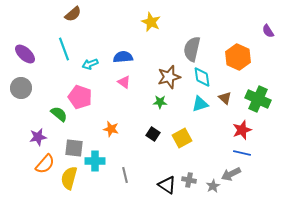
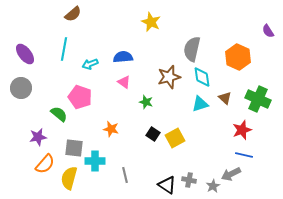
cyan line: rotated 30 degrees clockwise
purple ellipse: rotated 10 degrees clockwise
green star: moved 14 px left; rotated 16 degrees clockwise
yellow square: moved 7 px left
blue line: moved 2 px right, 2 px down
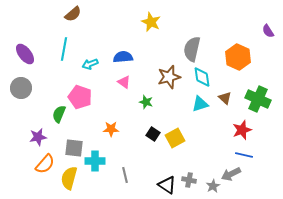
green semicircle: rotated 108 degrees counterclockwise
orange star: rotated 14 degrees counterclockwise
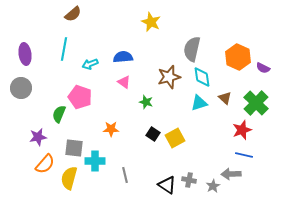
purple semicircle: moved 5 px left, 37 px down; rotated 32 degrees counterclockwise
purple ellipse: rotated 30 degrees clockwise
green cross: moved 2 px left, 4 px down; rotated 20 degrees clockwise
cyan triangle: moved 1 px left, 1 px up
gray arrow: rotated 24 degrees clockwise
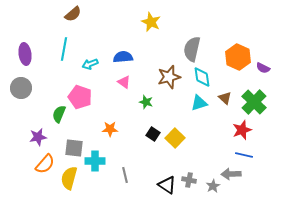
green cross: moved 2 px left, 1 px up
orange star: moved 1 px left
yellow square: rotated 18 degrees counterclockwise
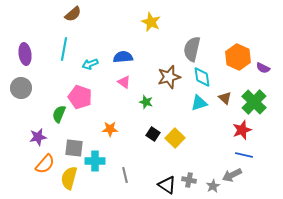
gray arrow: moved 1 px right, 1 px down; rotated 24 degrees counterclockwise
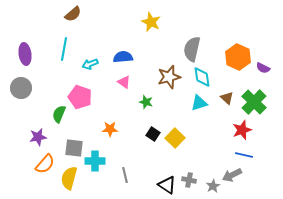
brown triangle: moved 2 px right
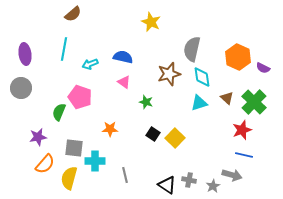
blue semicircle: rotated 18 degrees clockwise
brown star: moved 3 px up
green semicircle: moved 2 px up
gray arrow: rotated 138 degrees counterclockwise
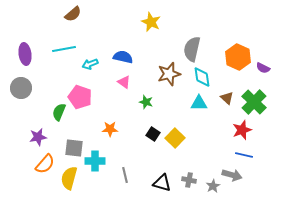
cyan line: rotated 70 degrees clockwise
cyan triangle: rotated 18 degrees clockwise
black triangle: moved 5 px left, 2 px up; rotated 18 degrees counterclockwise
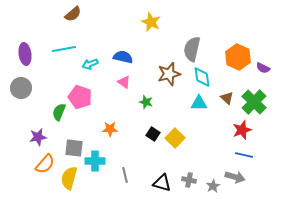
gray arrow: moved 3 px right, 2 px down
